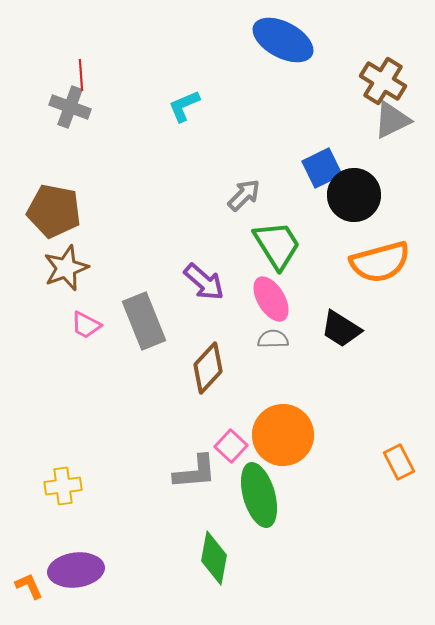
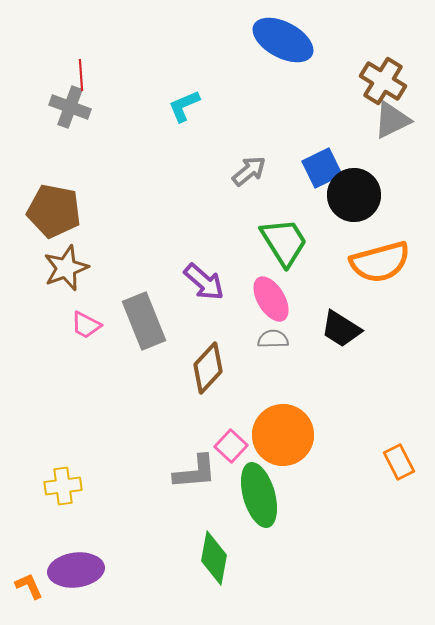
gray arrow: moved 5 px right, 24 px up; rotated 6 degrees clockwise
green trapezoid: moved 7 px right, 3 px up
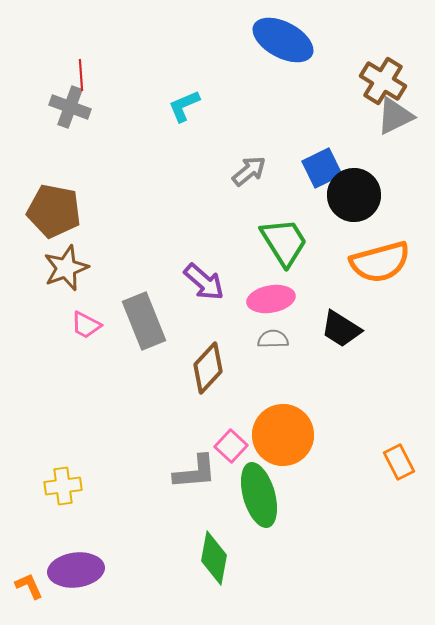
gray triangle: moved 3 px right, 4 px up
pink ellipse: rotated 69 degrees counterclockwise
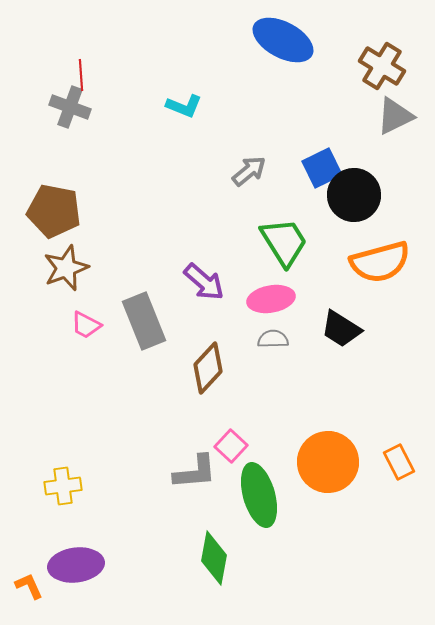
brown cross: moved 1 px left, 15 px up
cyan L-shape: rotated 135 degrees counterclockwise
orange circle: moved 45 px right, 27 px down
purple ellipse: moved 5 px up
